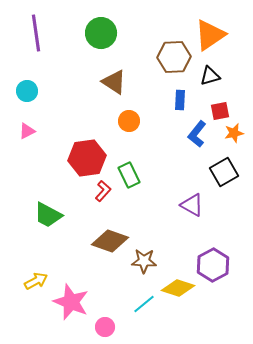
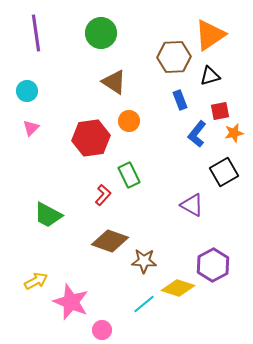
blue rectangle: rotated 24 degrees counterclockwise
pink triangle: moved 4 px right, 3 px up; rotated 18 degrees counterclockwise
red hexagon: moved 4 px right, 20 px up
red L-shape: moved 4 px down
pink circle: moved 3 px left, 3 px down
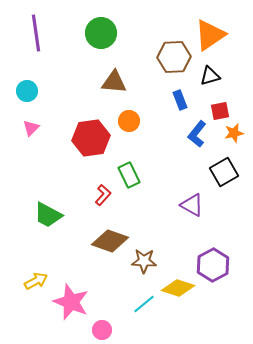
brown triangle: rotated 28 degrees counterclockwise
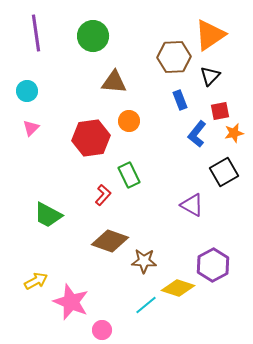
green circle: moved 8 px left, 3 px down
black triangle: rotated 30 degrees counterclockwise
cyan line: moved 2 px right, 1 px down
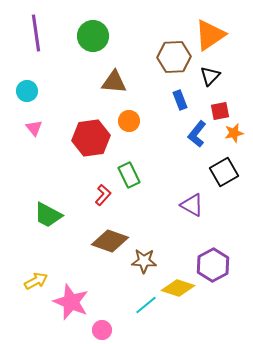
pink triangle: moved 3 px right; rotated 24 degrees counterclockwise
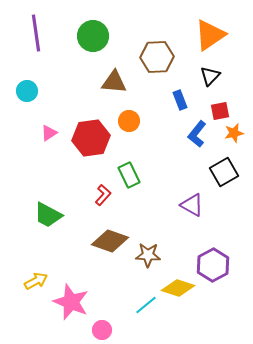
brown hexagon: moved 17 px left
pink triangle: moved 15 px right, 5 px down; rotated 36 degrees clockwise
brown star: moved 4 px right, 6 px up
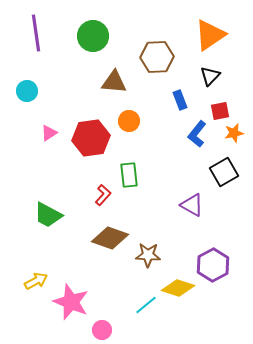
green rectangle: rotated 20 degrees clockwise
brown diamond: moved 3 px up
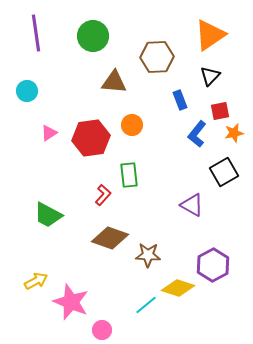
orange circle: moved 3 px right, 4 px down
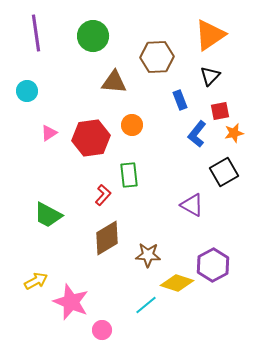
brown diamond: moved 3 px left; rotated 51 degrees counterclockwise
yellow diamond: moved 1 px left, 5 px up
